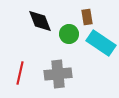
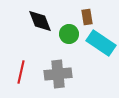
red line: moved 1 px right, 1 px up
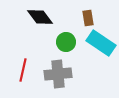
brown rectangle: moved 1 px right, 1 px down
black diamond: moved 4 px up; rotated 16 degrees counterclockwise
green circle: moved 3 px left, 8 px down
red line: moved 2 px right, 2 px up
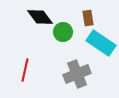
green circle: moved 3 px left, 10 px up
red line: moved 2 px right
gray cross: moved 19 px right; rotated 16 degrees counterclockwise
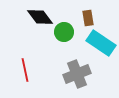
green circle: moved 1 px right
red line: rotated 25 degrees counterclockwise
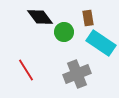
red line: moved 1 px right; rotated 20 degrees counterclockwise
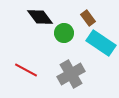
brown rectangle: rotated 28 degrees counterclockwise
green circle: moved 1 px down
red line: rotated 30 degrees counterclockwise
gray cross: moved 6 px left; rotated 8 degrees counterclockwise
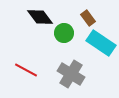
gray cross: rotated 28 degrees counterclockwise
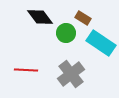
brown rectangle: moved 5 px left; rotated 21 degrees counterclockwise
green circle: moved 2 px right
red line: rotated 25 degrees counterclockwise
gray cross: rotated 20 degrees clockwise
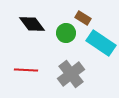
black diamond: moved 8 px left, 7 px down
